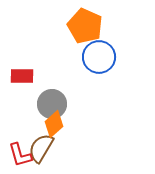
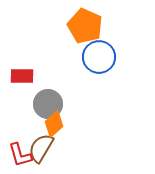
gray circle: moved 4 px left
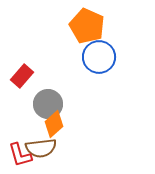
orange pentagon: moved 2 px right
red rectangle: rotated 50 degrees counterclockwise
brown semicircle: rotated 128 degrees counterclockwise
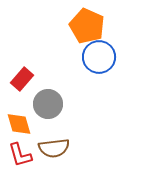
red rectangle: moved 3 px down
orange diamond: moved 35 px left; rotated 64 degrees counterclockwise
brown semicircle: moved 13 px right
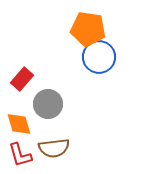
orange pentagon: moved 1 px right, 3 px down; rotated 16 degrees counterclockwise
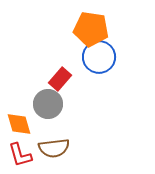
orange pentagon: moved 3 px right
red rectangle: moved 38 px right
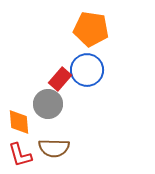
blue circle: moved 12 px left, 13 px down
orange diamond: moved 2 px up; rotated 12 degrees clockwise
brown semicircle: rotated 8 degrees clockwise
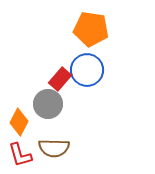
orange diamond: rotated 32 degrees clockwise
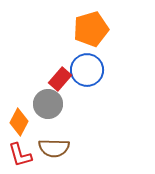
orange pentagon: rotated 24 degrees counterclockwise
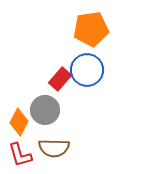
orange pentagon: rotated 8 degrees clockwise
gray circle: moved 3 px left, 6 px down
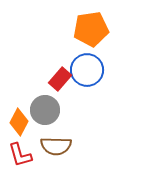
brown semicircle: moved 2 px right, 2 px up
